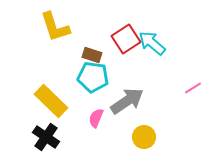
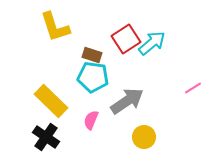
cyan arrow: rotated 100 degrees clockwise
pink semicircle: moved 5 px left, 2 px down
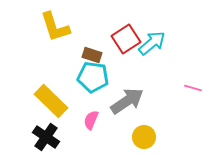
pink line: rotated 48 degrees clockwise
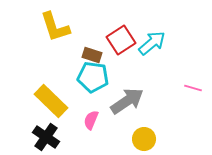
red square: moved 5 px left, 1 px down
yellow circle: moved 2 px down
